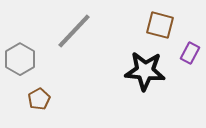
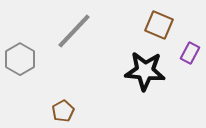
brown square: moved 1 px left; rotated 8 degrees clockwise
brown pentagon: moved 24 px right, 12 px down
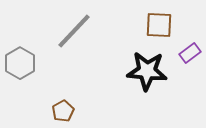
brown square: rotated 20 degrees counterclockwise
purple rectangle: rotated 25 degrees clockwise
gray hexagon: moved 4 px down
black star: moved 2 px right
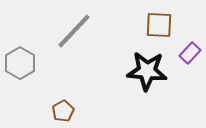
purple rectangle: rotated 10 degrees counterclockwise
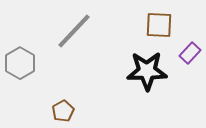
black star: rotated 6 degrees counterclockwise
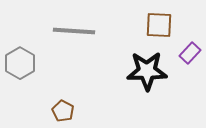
gray line: rotated 51 degrees clockwise
brown pentagon: rotated 15 degrees counterclockwise
